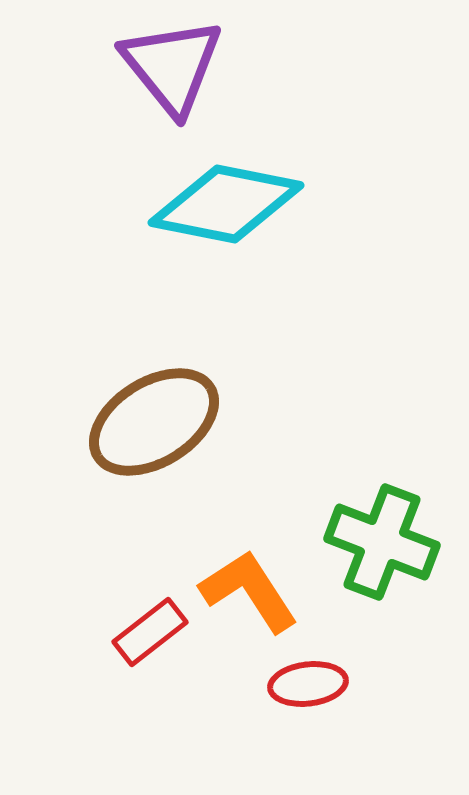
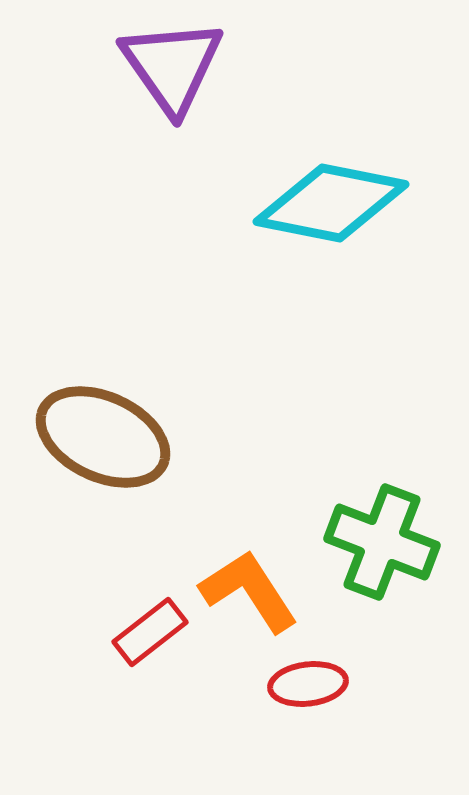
purple triangle: rotated 4 degrees clockwise
cyan diamond: moved 105 px right, 1 px up
brown ellipse: moved 51 px left, 15 px down; rotated 57 degrees clockwise
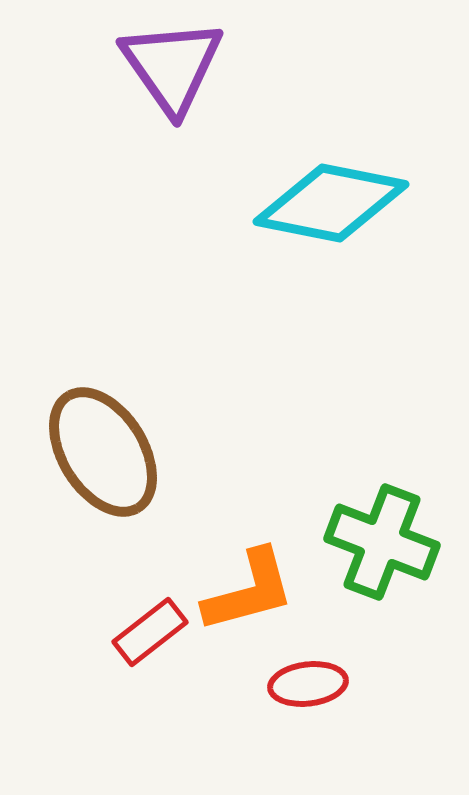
brown ellipse: moved 15 px down; rotated 33 degrees clockwise
orange L-shape: rotated 108 degrees clockwise
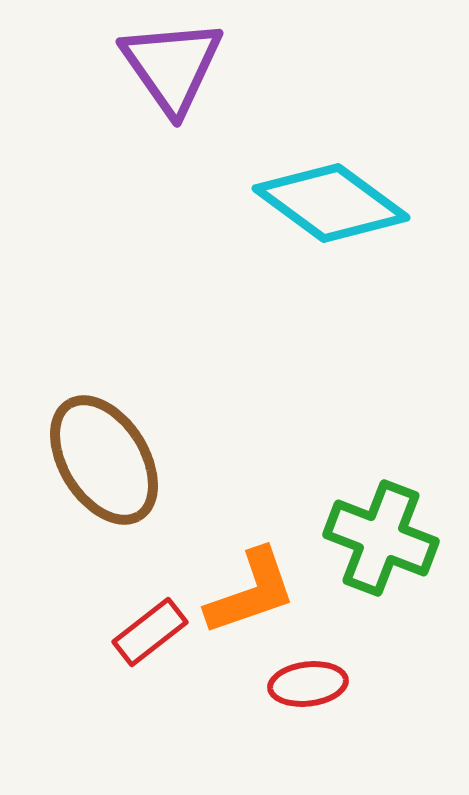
cyan diamond: rotated 25 degrees clockwise
brown ellipse: moved 1 px right, 8 px down
green cross: moved 1 px left, 4 px up
orange L-shape: moved 2 px right, 1 px down; rotated 4 degrees counterclockwise
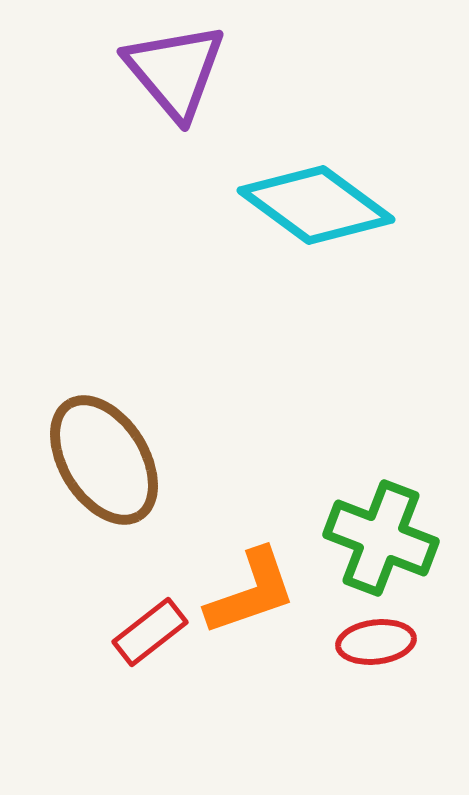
purple triangle: moved 3 px right, 5 px down; rotated 5 degrees counterclockwise
cyan diamond: moved 15 px left, 2 px down
red ellipse: moved 68 px right, 42 px up
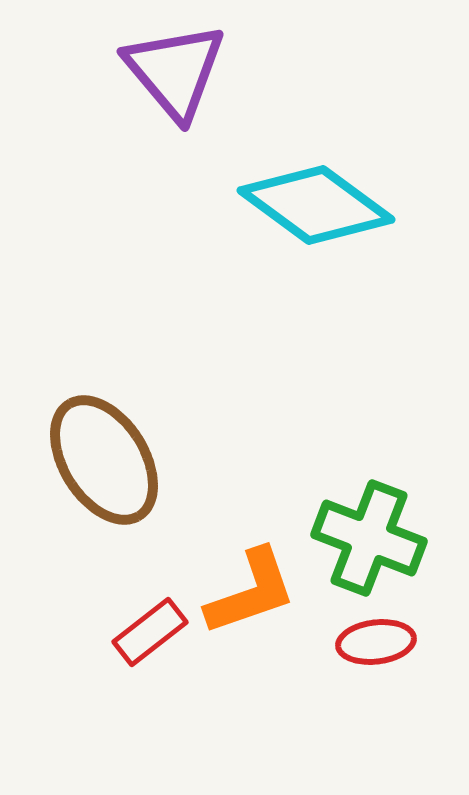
green cross: moved 12 px left
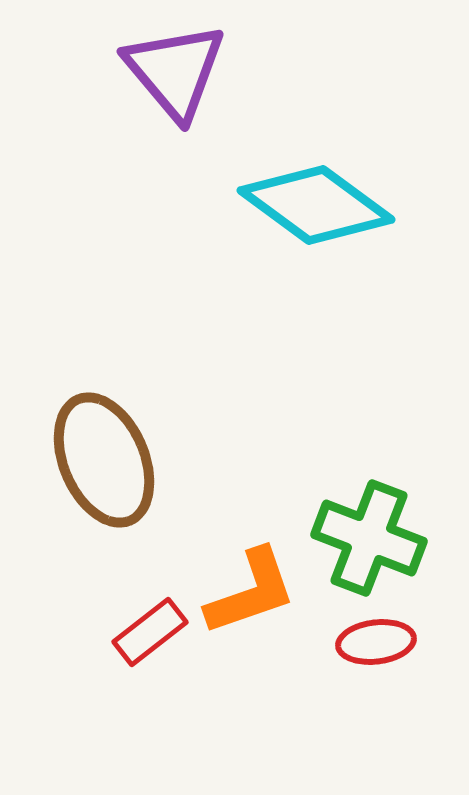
brown ellipse: rotated 9 degrees clockwise
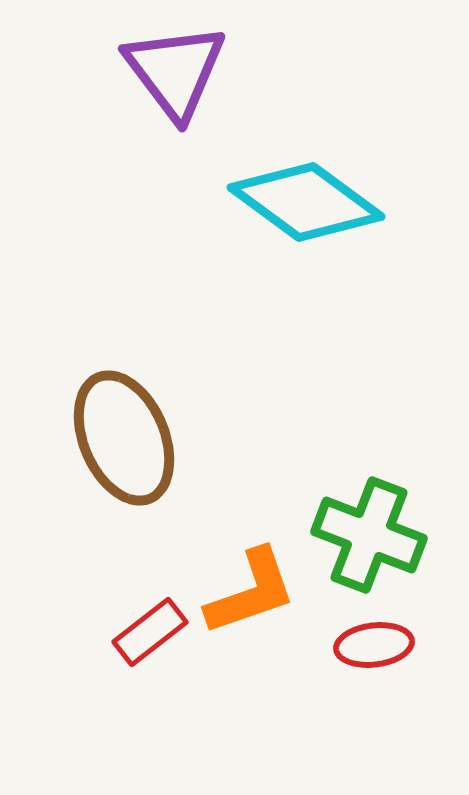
purple triangle: rotated 3 degrees clockwise
cyan diamond: moved 10 px left, 3 px up
brown ellipse: moved 20 px right, 22 px up
green cross: moved 3 px up
red ellipse: moved 2 px left, 3 px down
